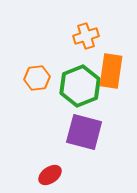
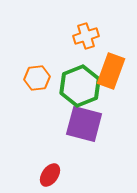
orange rectangle: rotated 12 degrees clockwise
purple square: moved 8 px up
red ellipse: rotated 20 degrees counterclockwise
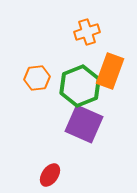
orange cross: moved 1 px right, 4 px up
orange rectangle: moved 1 px left
purple square: rotated 9 degrees clockwise
